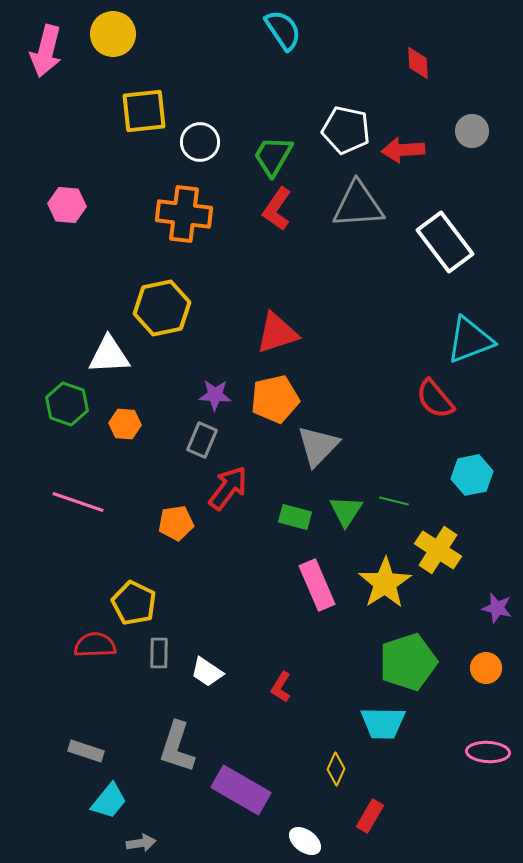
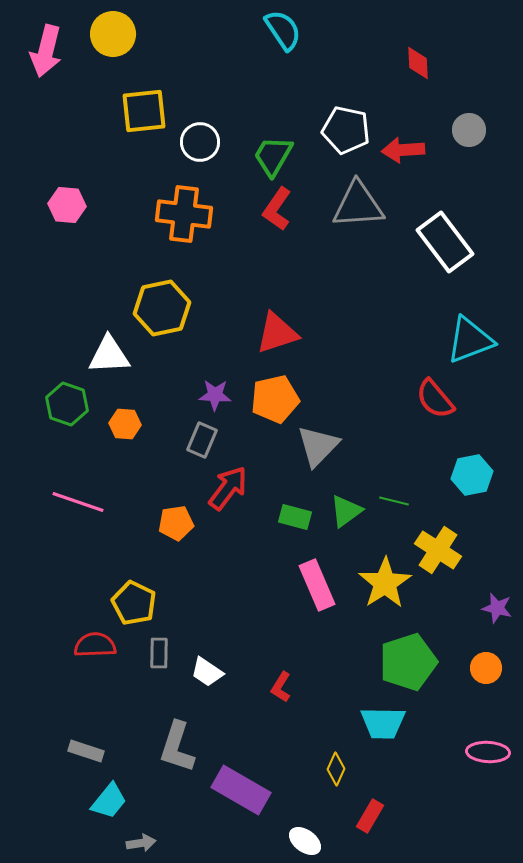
gray circle at (472, 131): moved 3 px left, 1 px up
green triangle at (346, 511): rotated 21 degrees clockwise
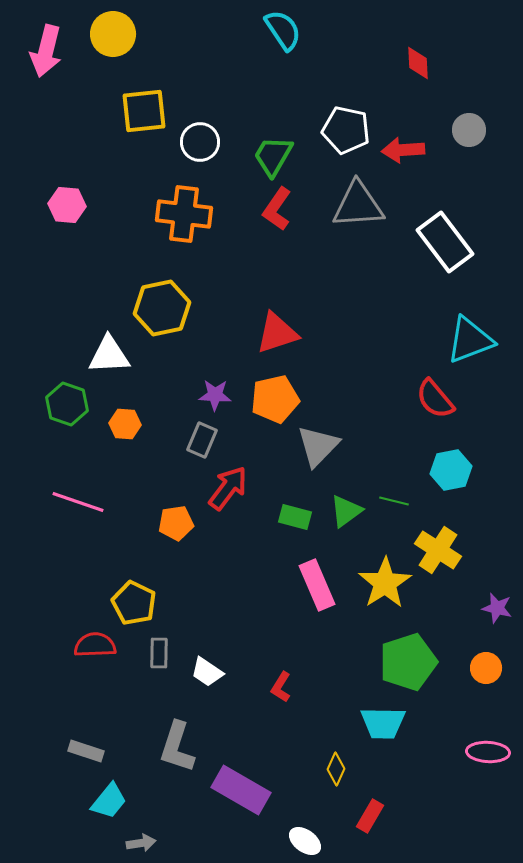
cyan hexagon at (472, 475): moved 21 px left, 5 px up
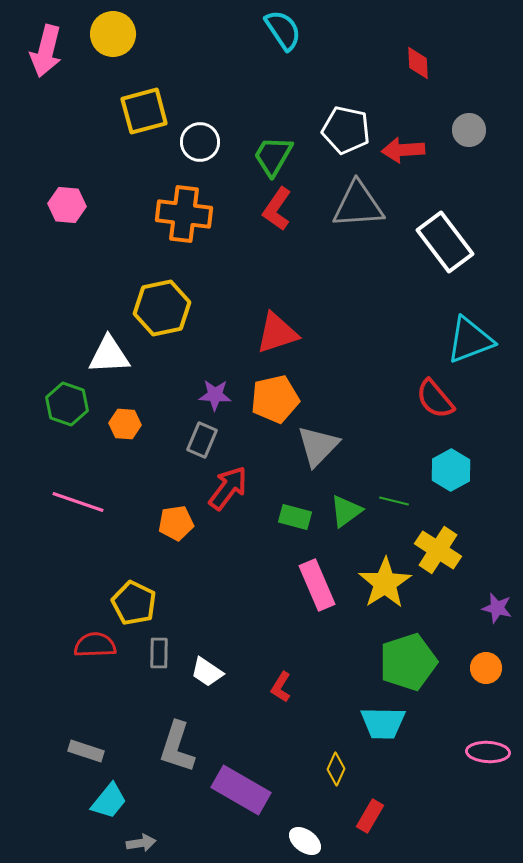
yellow square at (144, 111): rotated 9 degrees counterclockwise
cyan hexagon at (451, 470): rotated 18 degrees counterclockwise
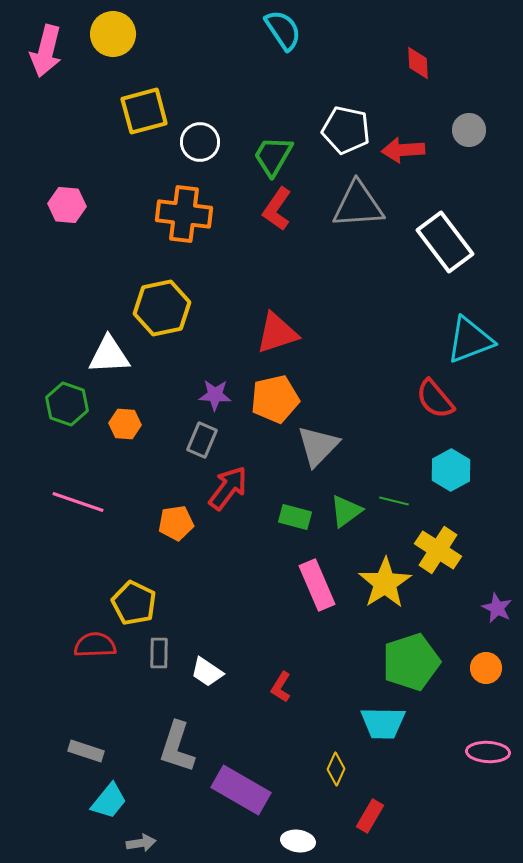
purple star at (497, 608): rotated 12 degrees clockwise
green pentagon at (408, 662): moved 3 px right
white ellipse at (305, 841): moved 7 px left; rotated 28 degrees counterclockwise
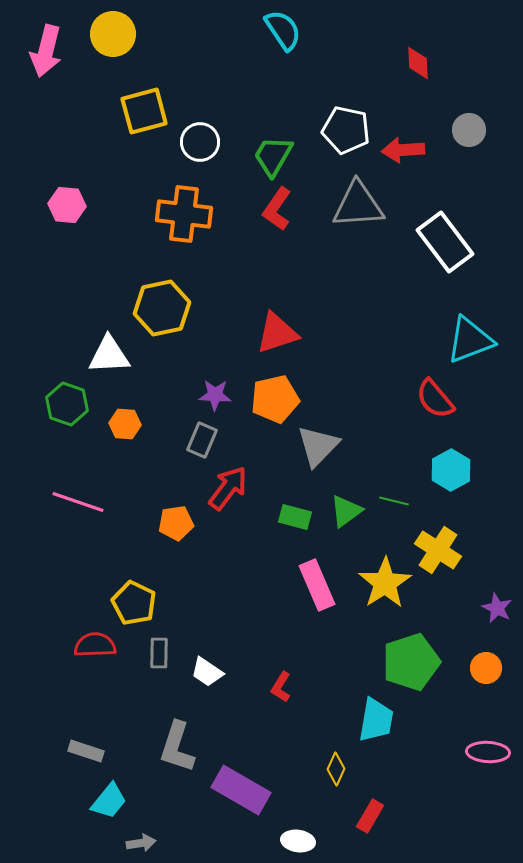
cyan trapezoid at (383, 723): moved 7 px left, 3 px up; rotated 81 degrees counterclockwise
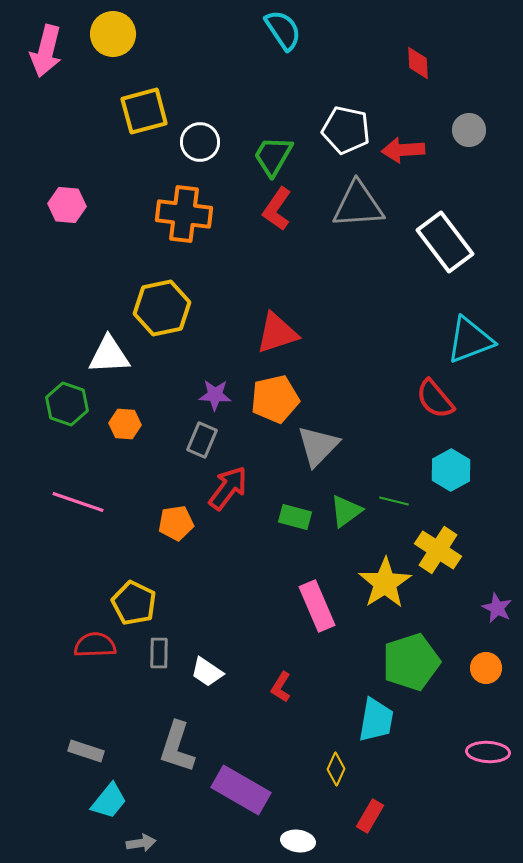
pink rectangle at (317, 585): moved 21 px down
